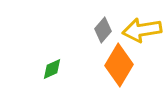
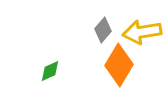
yellow arrow: moved 2 px down
green diamond: moved 2 px left, 2 px down
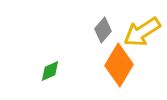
yellow arrow: rotated 24 degrees counterclockwise
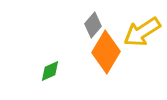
gray diamond: moved 10 px left, 5 px up
orange diamond: moved 13 px left, 13 px up
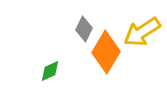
gray diamond: moved 9 px left, 4 px down; rotated 15 degrees counterclockwise
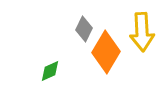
yellow arrow: rotated 60 degrees counterclockwise
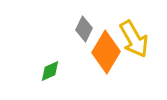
yellow arrow: moved 8 px left, 7 px down; rotated 27 degrees counterclockwise
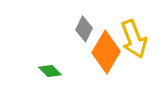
yellow arrow: rotated 9 degrees clockwise
green diamond: rotated 70 degrees clockwise
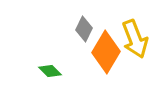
yellow arrow: moved 1 px right
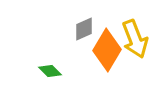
gray diamond: rotated 40 degrees clockwise
orange diamond: moved 1 px right, 2 px up
